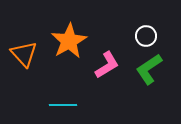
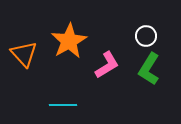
green L-shape: rotated 24 degrees counterclockwise
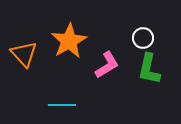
white circle: moved 3 px left, 2 px down
green L-shape: rotated 20 degrees counterclockwise
cyan line: moved 1 px left
